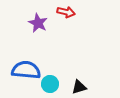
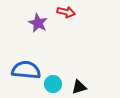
cyan circle: moved 3 px right
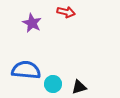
purple star: moved 6 px left
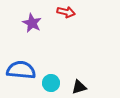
blue semicircle: moved 5 px left
cyan circle: moved 2 px left, 1 px up
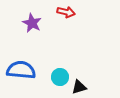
cyan circle: moved 9 px right, 6 px up
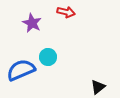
blue semicircle: rotated 28 degrees counterclockwise
cyan circle: moved 12 px left, 20 px up
black triangle: moved 19 px right; rotated 21 degrees counterclockwise
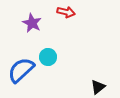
blue semicircle: rotated 20 degrees counterclockwise
